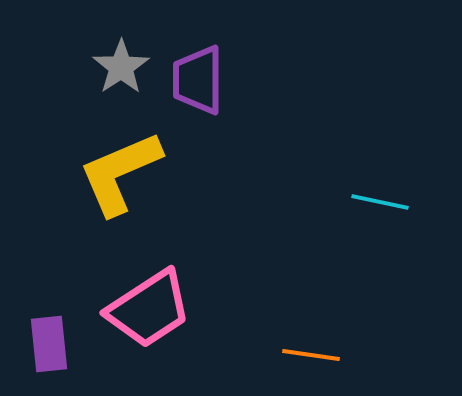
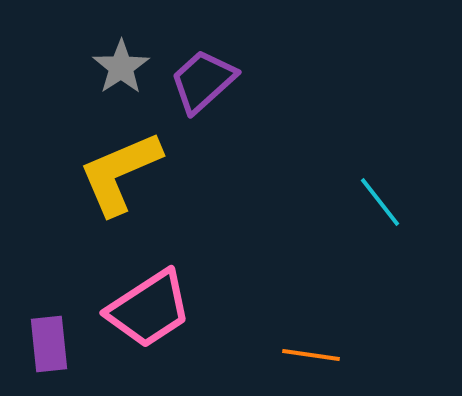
purple trapezoid: moved 5 px right, 1 px down; rotated 48 degrees clockwise
cyan line: rotated 40 degrees clockwise
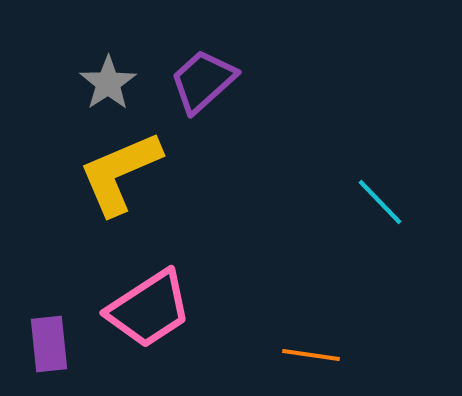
gray star: moved 13 px left, 16 px down
cyan line: rotated 6 degrees counterclockwise
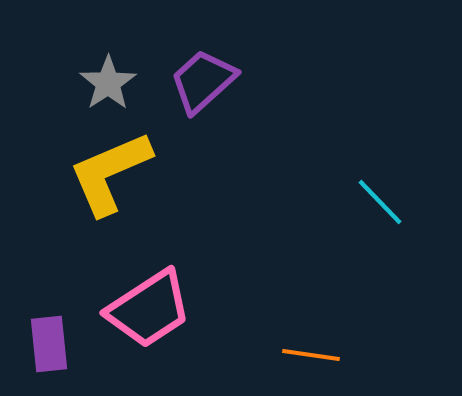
yellow L-shape: moved 10 px left
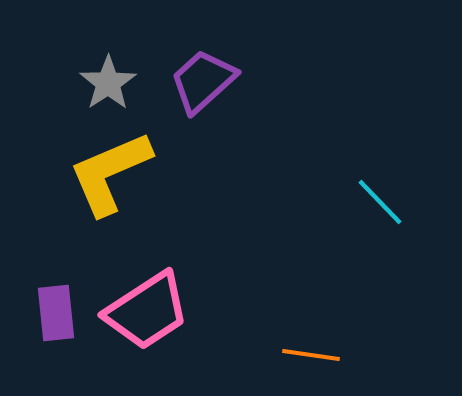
pink trapezoid: moved 2 px left, 2 px down
purple rectangle: moved 7 px right, 31 px up
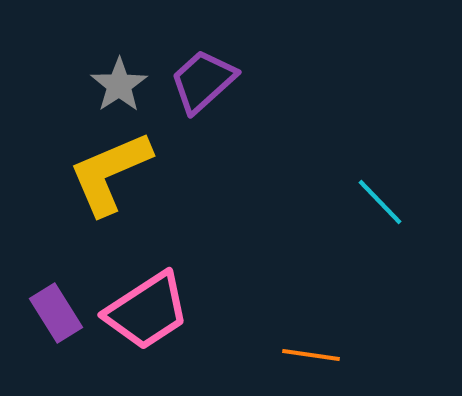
gray star: moved 11 px right, 2 px down
purple rectangle: rotated 26 degrees counterclockwise
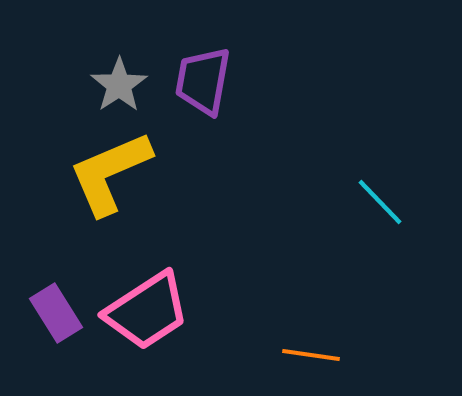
purple trapezoid: rotated 38 degrees counterclockwise
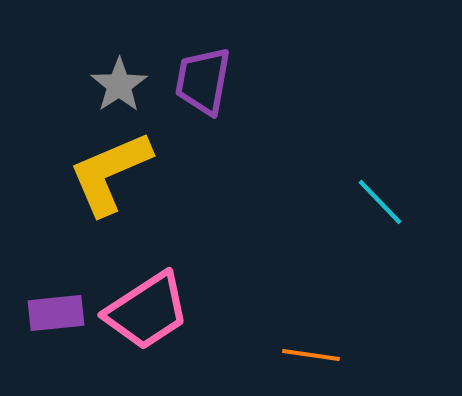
purple rectangle: rotated 64 degrees counterclockwise
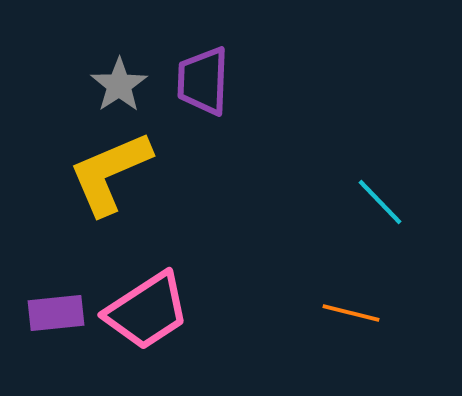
purple trapezoid: rotated 8 degrees counterclockwise
orange line: moved 40 px right, 42 px up; rotated 6 degrees clockwise
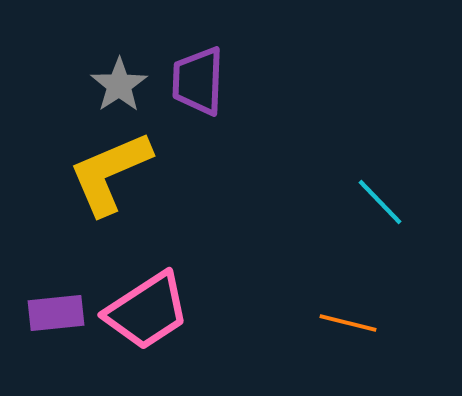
purple trapezoid: moved 5 px left
orange line: moved 3 px left, 10 px down
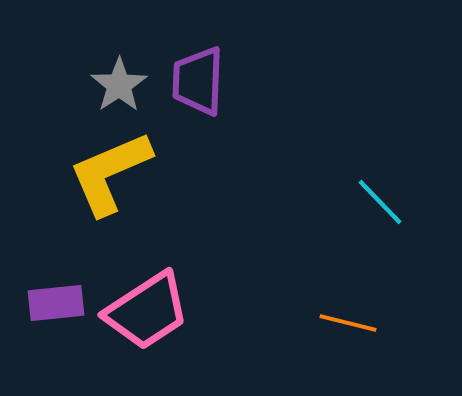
purple rectangle: moved 10 px up
